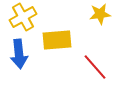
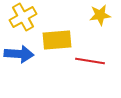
yellow star: moved 1 px down
blue arrow: rotated 80 degrees counterclockwise
red line: moved 5 px left, 6 px up; rotated 40 degrees counterclockwise
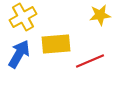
yellow rectangle: moved 1 px left, 4 px down
blue arrow: rotated 64 degrees counterclockwise
red line: rotated 32 degrees counterclockwise
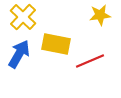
yellow cross: rotated 16 degrees counterclockwise
yellow rectangle: rotated 16 degrees clockwise
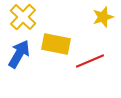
yellow star: moved 3 px right, 2 px down; rotated 10 degrees counterclockwise
